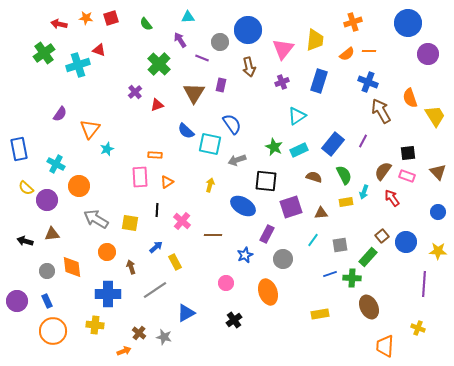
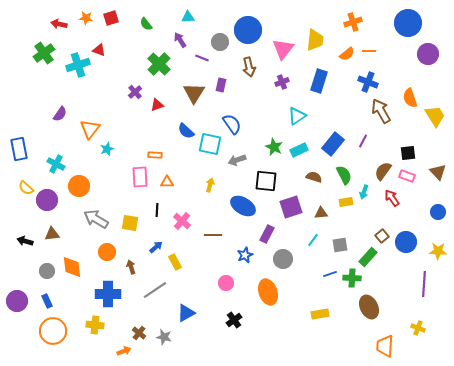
orange triangle at (167, 182): rotated 32 degrees clockwise
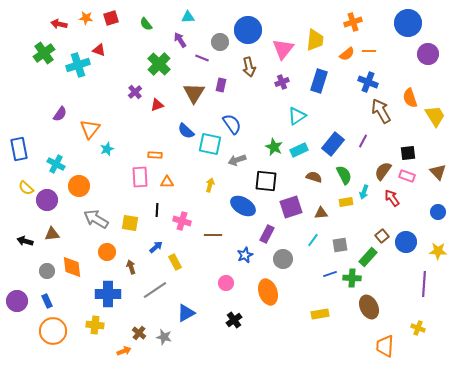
pink cross at (182, 221): rotated 24 degrees counterclockwise
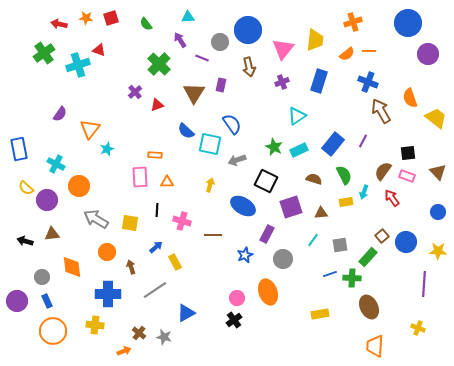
yellow trapezoid at (435, 116): moved 1 px right, 2 px down; rotated 20 degrees counterclockwise
brown semicircle at (314, 177): moved 2 px down
black square at (266, 181): rotated 20 degrees clockwise
gray circle at (47, 271): moved 5 px left, 6 px down
pink circle at (226, 283): moved 11 px right, 15 px down
orange trapezoid at (385, 346): moved 10 px left
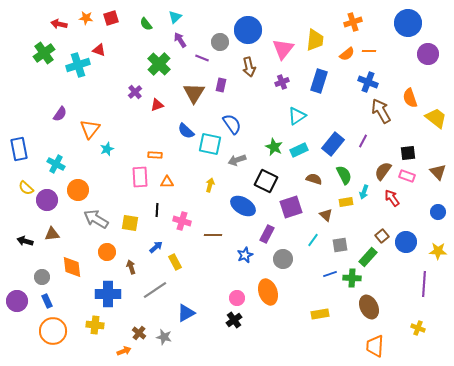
cyan triangle at (188, 17): moved 13 px left; rotated 40 degrees counterclockwise
orange circle at (79, 186): moved 1 px left, 4 px down
brown triangle at (321, 213): moved 5 px right, 2 px down; rotated 48 degrees clockwise
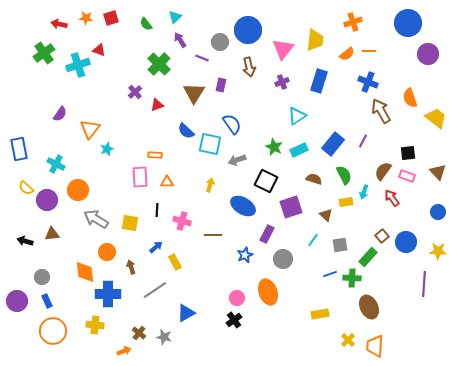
orange diamond at (72, 267): moved 13 px right, 5 px down
yellow cross at (418, 328): moved 70 px left, 12 px down; rotated 24 degrees clockwise
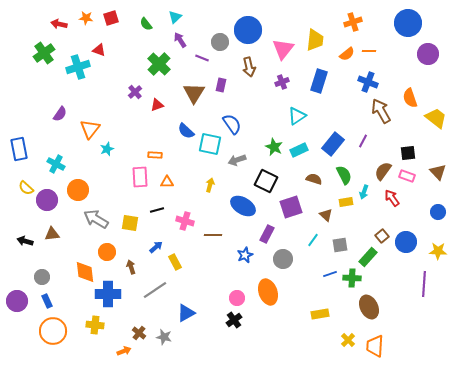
cyan cross at (78, 65): moved 2 px down
black line at (157, 210): rotated 72 degrees clockwise
pink cross at (182, 221): moved 3 px right
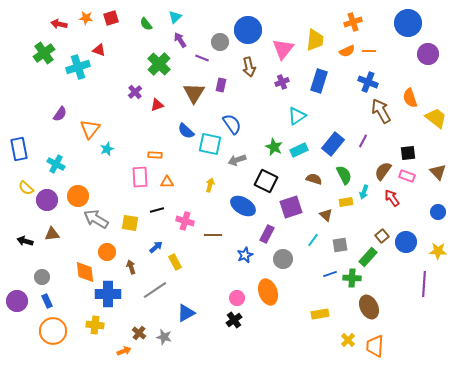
orange semicircle at (347, 54): moved 3 px up; rotated 14 degrees clockwise
orange circle at (78, 190): moved 6 px down
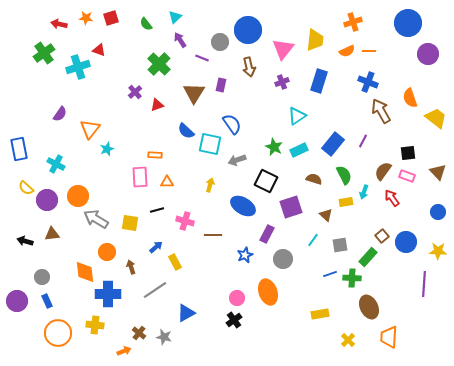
orange circle at (53, 331): moved 5 px right, 2 px down
orange trapezoid at (375, 346): moved 14 px right, 9 px up
